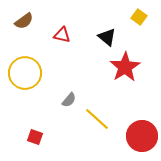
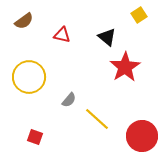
yellow square: moved 2 px up; rotated 21 degrees clockwise
yellow circle: moved 4 px right, 4 px down
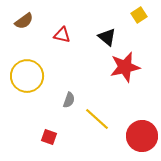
red star: rotated 20 degrees clockwise
yellow circle: moved 2 px left, 1 px up
gray semicircle: rotated 21 degrees counterclockwise
red square: moved 14 px right
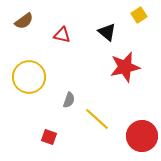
black triangle: moved 5 px up
yellow circle: moved 2 px right, 1 px down
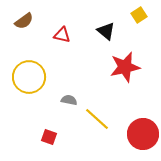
black triangle: moved 1 px left, 1 px up
gray semicircle: rotated 98 degrees counterclockwise
red circle: moved 1 px right, 2 px up
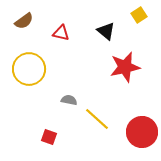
red triangle: moved 1 px left, 2 px up
yellow circle: moved 8 px up
red circle: moved 1 px left, 2 px up
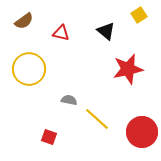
red star: moved 3 px right, 2 px down
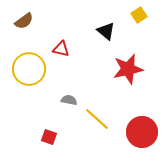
red triangle: moved 16 px down
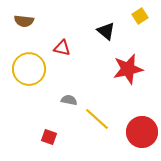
yellow square: moved 1 px right, 1 px down
brown semicircle: rotated 42 degrees clockwise
red triangle: moved 1 px right, 1 px up
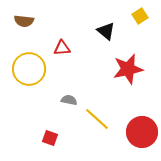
red triangle: rotated 18 degrees counterclockwise
red square: moved 1 px right, 1 px down
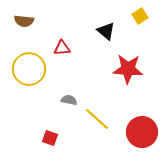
red star: rotated 16 degrees clockwise
